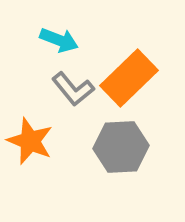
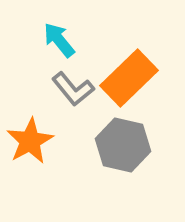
cyan arrow: rotated 150 degrees counterclockwise
orange star: rotated 21 degrees clockwise
gray hexagon: moved 2 px right, 2 px up; rotated 16 degrees clockwise
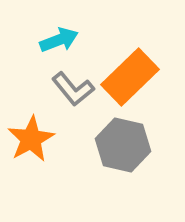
cyan arrow: rotated 108 degrees clockwise
orange rectangle: moved 1 px right, 1 px up
orange star: moved 1 px right, 2 px up
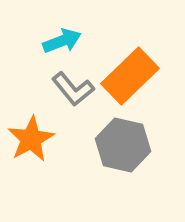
cyan arrow: moved 3 px right, 1 px down
orange rectangle: moved 1 px up
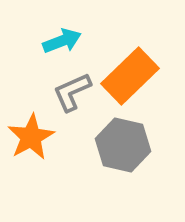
gray L-shape: moved 1 px left, 3 px down; rotated 105 degrees clockwise
orange star: moved 2 px up
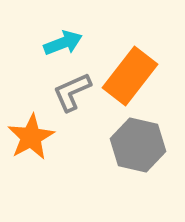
cyan arrow: moved 1 px right, 2 px down
orange rectangle: rotated 8 degrees counterclockwise
gray hexagon: moved 15 px right
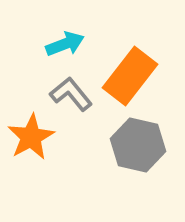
cyan arrow: moved 2 px right, 1 px down
gray L-shape: moved 1 px left, 2 px down; rotated 75 degrees clockwise
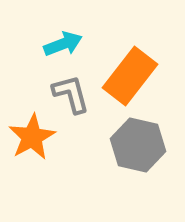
cyan arrow: moved 2 px left
gray L-shape: rotated 24 degrees clockwise
orange star: moved 1 px right
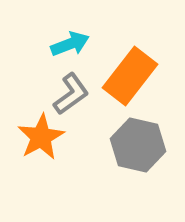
cyan arrow: moved 7 px right
gray L-shape: rotated 69 degrees clockwise
orange star: moved 9 px right
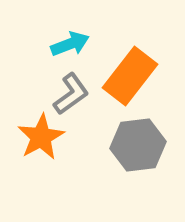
gray hexagon: rotated 20 degrees counterclockwise
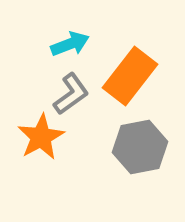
gray hexagon: moved 2 px right, 2 px down; rotated 4 degrees counterclockwise
